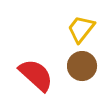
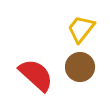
brown circle: moved 2 px left, 1 px down
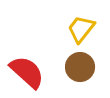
red semicircle: moved 9 px left, 3 px up
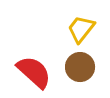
red semicircle: moved 7 px right
